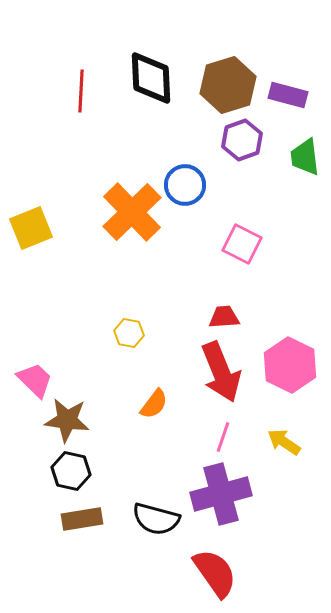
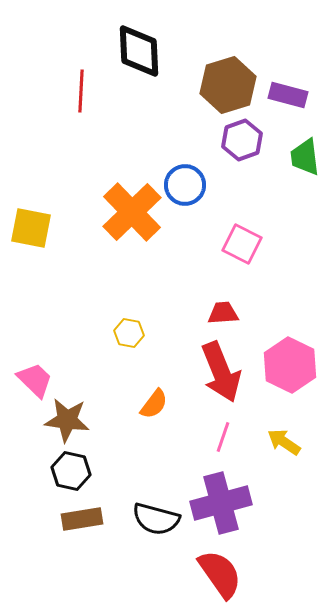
black diamond: moved 12 px left, 27 px up
yellow square: rotated 33 degrees clockwise
red trapezoid: moved 1 px left, 4 px up
purple cross: moved 9 px down
red semicircle: moved 5 px right, 1 px down
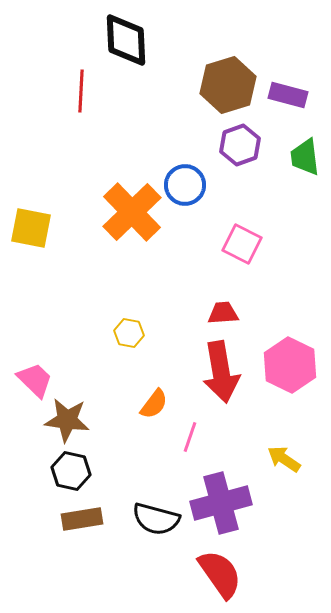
black diamond: moved 13 px left, 11 px up
purple hexagon: moved 2 px left, 5 px down
red arrow: rotated 12 degrees clockwise
pink line: moved 33 px left
yellow arrow: moved 17 px down
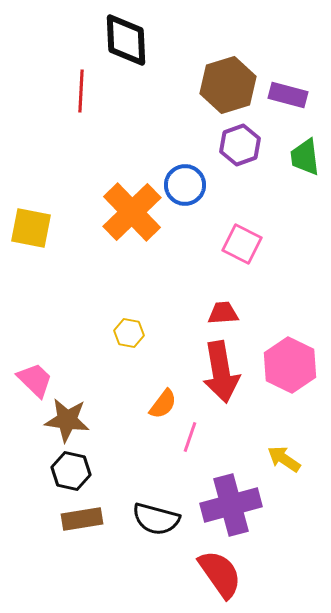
orange semicircle: moved 9 px right
purple cross: moved 10 px right, 2 px down
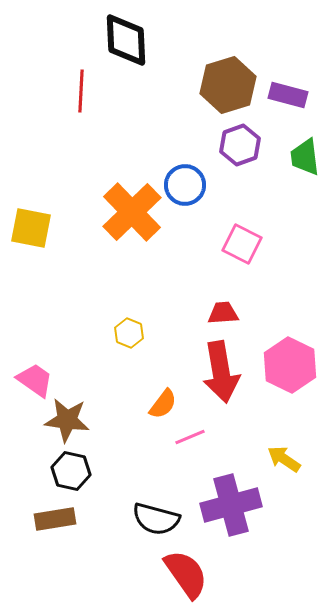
yellow hexagon: rotated 12 degrees clockwise
pink trapezoid: rotated 9 degrees counterclockwise
pink line: rotated 48 degrees clockwise
brown rectangle: moved 27 px left
red semicircle: moved 34 px left
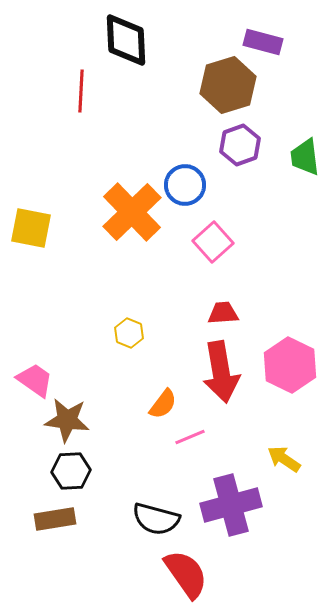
purple rectangle: moved 25 px left, 53 px up
pink square: moved 29 px left, 2 px up; rotated 21 degrees clockwise
black hexagon: rotated 15 degrees counterclockwise
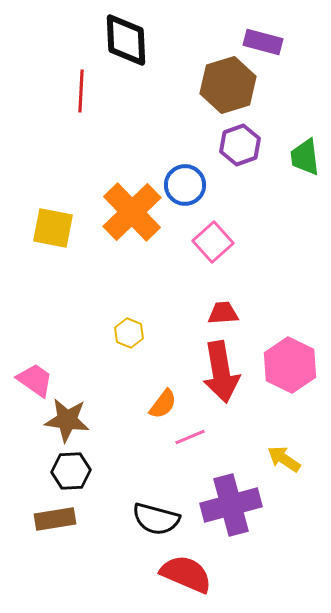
yellow square: moved 22 px right
red semicircle: rotated 32 degrees counterclockwise
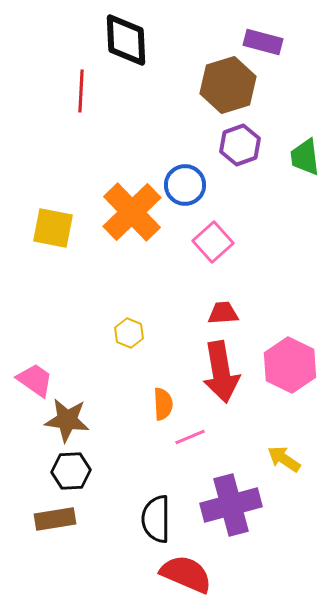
orange semicircle: rotated 40 degrees counterclockwise
black semicircle: rotated 75 degrees clockwise
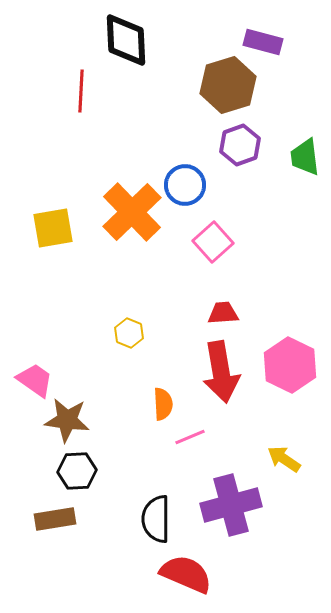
yellow square: rotated 21 degrees counterclockwise
black hexagon: moved 6 px right
